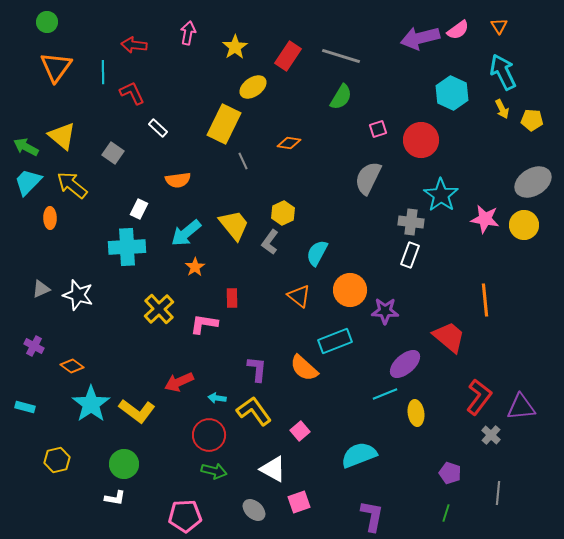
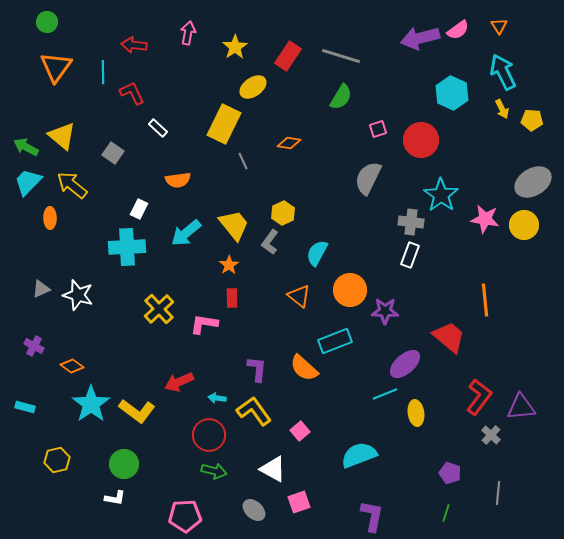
orange star at (195, 267): moved 34 px right, 2 px up
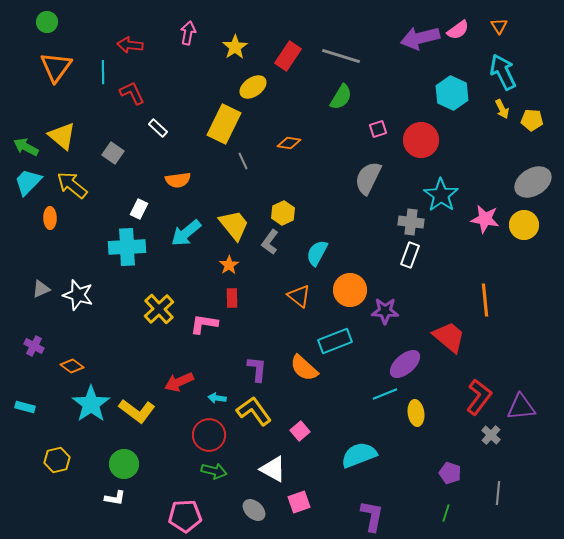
red arrow at (134, 45): moved 4 px left
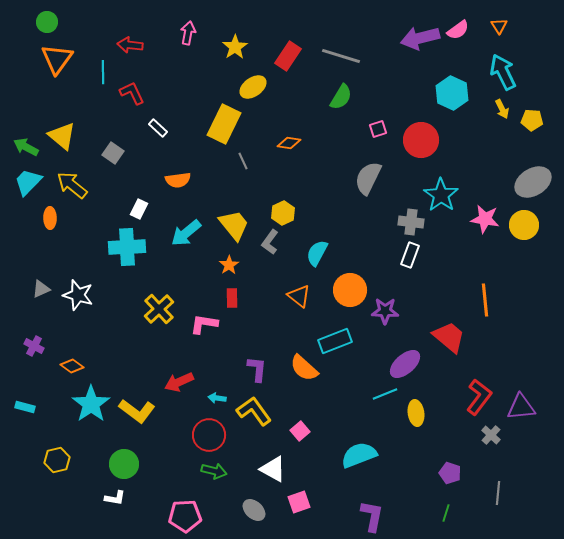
orange triangle at (56, 67): moved 1 px right, 8 px up
